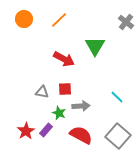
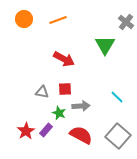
orange line: moved 1 px left; rotated 24 degrees clockwise
green triangle: moved 10 px right, 1 px up
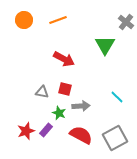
orange circle: moved 1 px down
red square: rotated 16 degrees clockwise
red star: rotated 12 degrees clockwise
gray square: moved 3 px left, 2 px down; rotated 20 degrees clockwise
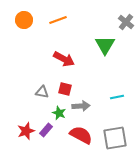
cyan line: rotated 56 degrees counterclockwise
gray square: rotated 20 degrees clockwise
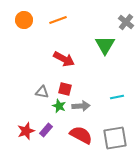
green star: moved 7 px up
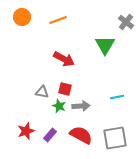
orange circle: moved 2 px left, 3 px up
purple rectangle: moved 4 px right, 5 px down
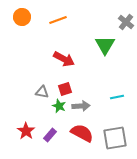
red square: rotated 32 degrees counterclockwise
red star: rotated 18 degrees counterclockwise
red semicircle: moved 1 px right, 2 px up
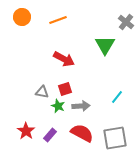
cyan line: rotated 40 degrees counterclockwise
green star: moved 1 px left
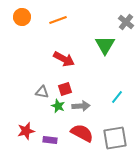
red star: rotated 24 degrees clockwise
purple rectangle: moved 5 px down; rotated 56 degrees clockwise
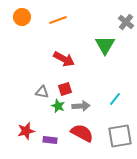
cyan line: moved 2 px left, 2 px down
gray square: moved 5 px right, 2 px up
